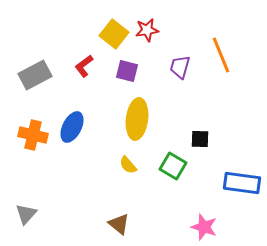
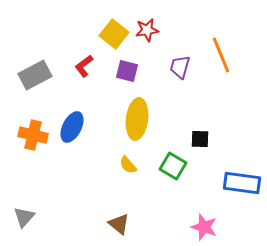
gray triangle: moved 2 px left, 3 px down
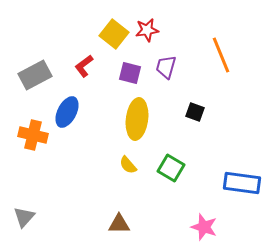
purple trapezoid: moved 14 px left
purple square: moved 3 px right, 2 px down
blue ellipse: moved 5 px left, 15 px up
black square: moved 5 px left, 27 px up; rotated 18 degrees clockwise
green square: moved 2 px left, 2 px down
brown triangle: rotated 40 degrees counterclockwise
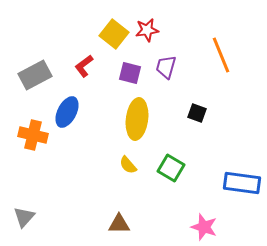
black square: moved 2 px right, 1 px down
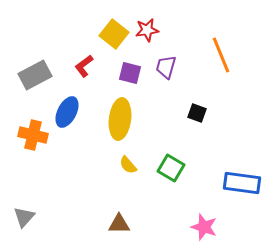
yellow ellipse: moved 17 px left
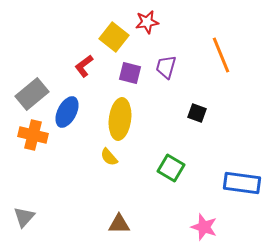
red star: moved 8 px up
yellow square: moved 3 px down
gray rectangle: moved 3 px left, 19 px down; rotated 12 degrees counterclockwise
yellow semicircle: moved 19 px left, 8 px up
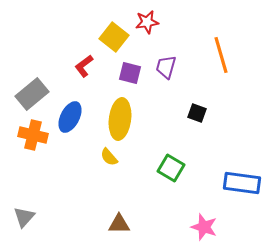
orange line: rotated 6 degrees clockwise
blue ellipse: moved 3 px right, 5 px down
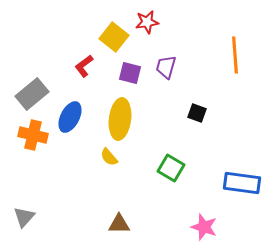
orange line: moved 14 px right; rotated 12 degrees clockwise
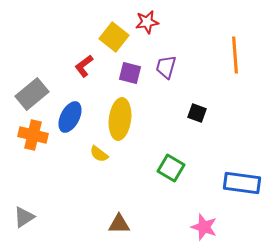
yellow semicircle: moved 10 px left, 3 px up; rotated 12 degrees counterclockwise
gray triangle: rotated 15 degrees clockwise
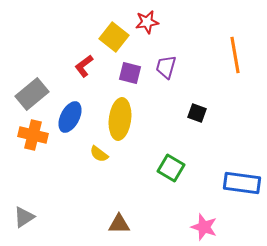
orange line: rotated 6 degrees counterclockwise
